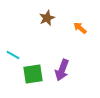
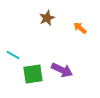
purple arrow: rotated 85 degrees counterclockwise
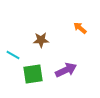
brown star: moved 6 px left, 22 px down; rotated 21 degrees clockwise
purple arrow: moved 4 px right; rotated 50 degrees counterclockwise
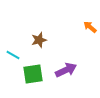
orange arrow: moved 10 px right, 1 px up
brown star: moved 2 px left; rotated 14 degrees counterclockwise
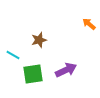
orange arrow: moved 1 px left, 3 px up
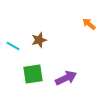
cyan line: moved 9 px up
purple arrow: moved 8 px down
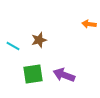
orange arrow: rotated 32 degrees counterclockwise
purple arrow: moved 2 px left, 3 px up; rotated 135 degrees counterclockwise
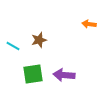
purple arrow: rotated 15 degrees counterclockwise
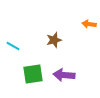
brown star: moved 15 px right
